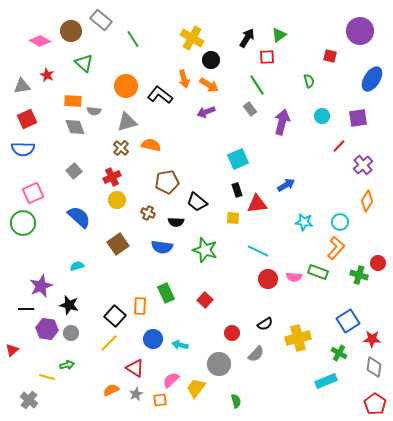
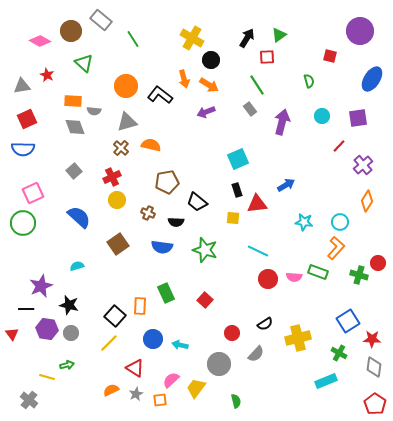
red triangle at (12, 350): moved 16 px up; rotated 24 degrees counterclockwise
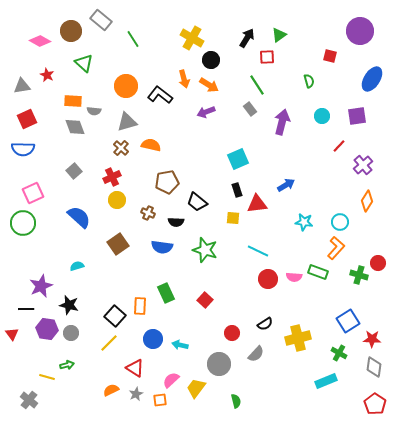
purple square at (358, 118): moved 1 px left, 2 px up
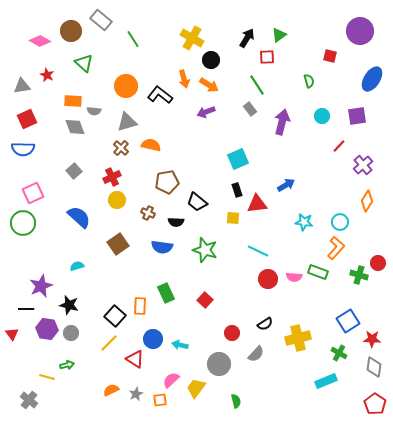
red triangle at (135, 368): moved 9 px up
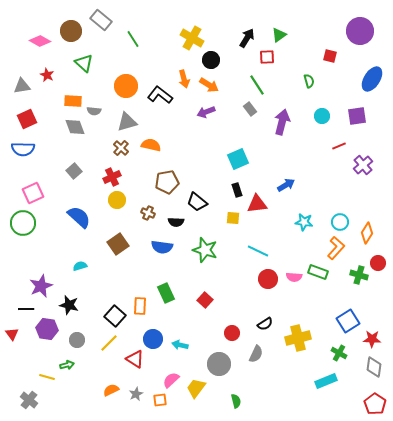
red line at (339, 146): rotated 24 degrees clockwise
orange diamond at (367, 201): moved 32 px down
cyan semicircle at (77, 266): moved 3 px right
gray circle at (71, 333): moved 6 px right, 7 px down
gray semicircle at (256, 354): rotated 18 degrees counterclockwise
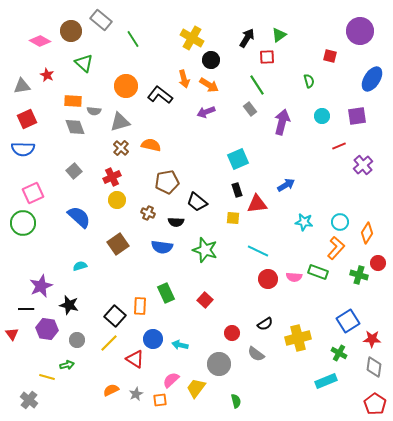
gray triangle at (127, 122): moved 7 px left
gray semicircle at (256, 354): rotated 102 degrees clockwise
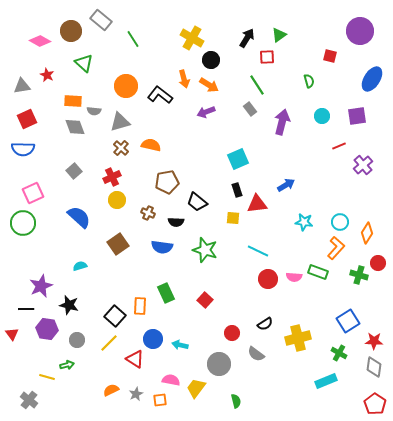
red star at (372, 339): moved 2 px right, 2 px down
pink semicircle at (171, 380): rotated 54 degrees clockwise
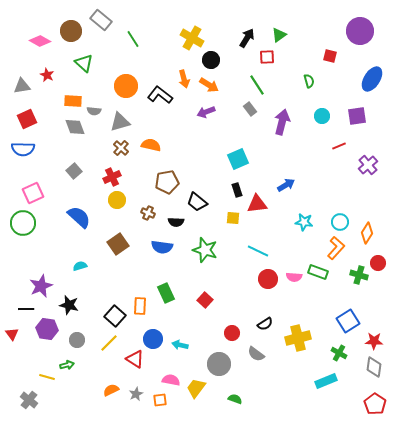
purple cross at (363, 165): moved 5 px right
green semicircle at (236, 401): moved 1 px left, 2 px up; rotated 56 degrees counterclockwise
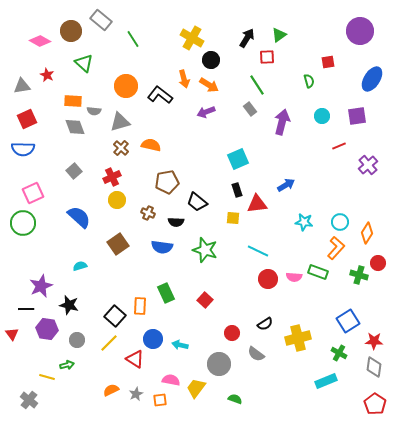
red square at (330, 56): moved 2 px left, 6 px down; rotated 24 degrees counterclockwise
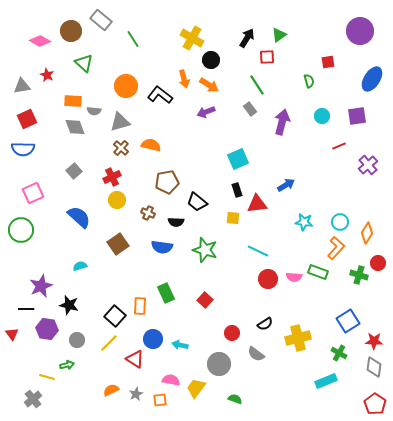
green circle at (23, 223): moved 2 px left, 7 px down
gray cross at (29, 400): moved 4 px right, 1 px up; rotated 12 degrees clockwise
